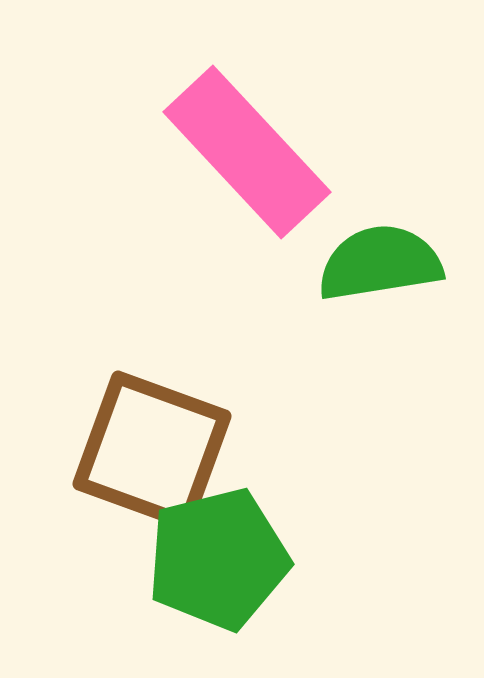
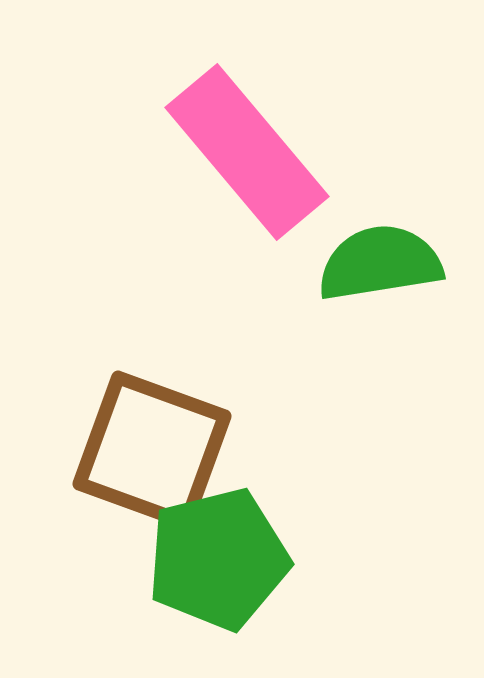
pink rectangle: rotated 3 degrees clockwise
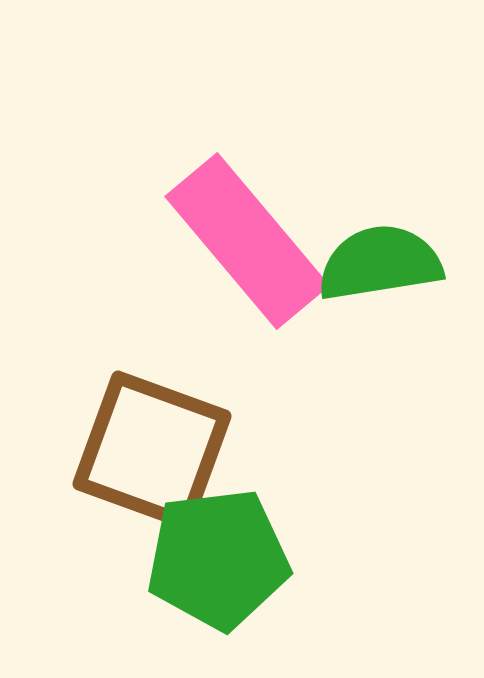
pink rectangle: moved 89 px down
green pentagon: rotated 7 degrees clockwise
